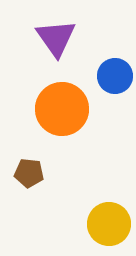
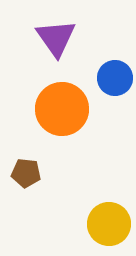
blue circle: moved 2 px down
brown pentagon: moved 3 px left
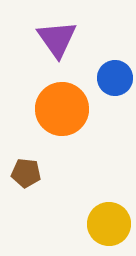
purple triangle: moved 1 px right, 1 px down
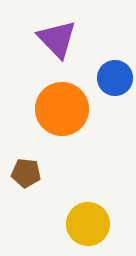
purple triangle: rotated 9 degrees counterclockwise
yellow circle: moved 21 px left
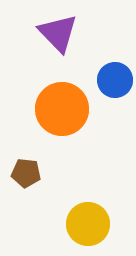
purple triangle: moved 1 px right, 6 px up
blue circle: moved 2 px down
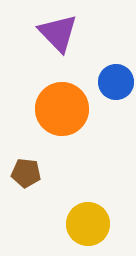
blue circle: moved 1 px right, 2 px down
